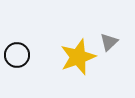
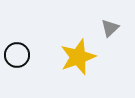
gray triangle: moved 1 px right, 14 px up
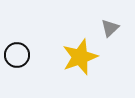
yellow star: moved 2 px right
